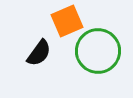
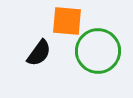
orange square: rotated 28 degrees clockwise
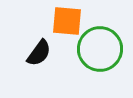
green circle: moved 2 px right, 2 px up
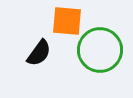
green circle: moved 1 px down
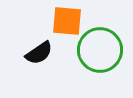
black semicircle: rotated 20 degrees clockwise
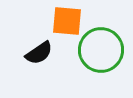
green circle: moved 1 px right
